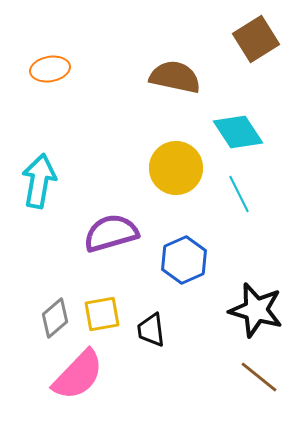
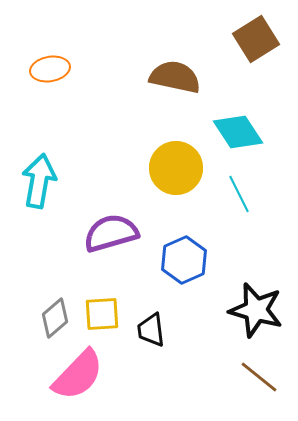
yellow square: rotated 6 degrees clockwise
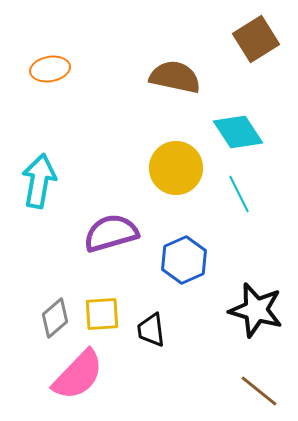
brown line: moved 14 px down
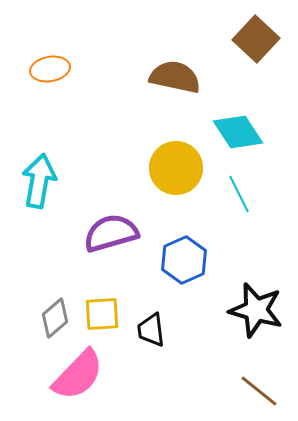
brown square: rotated 15 degrees counterclockwise
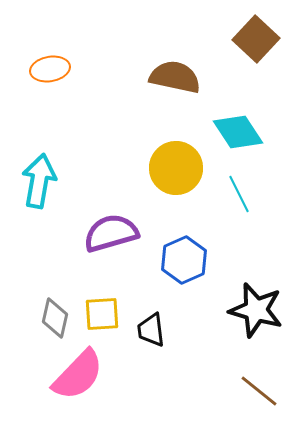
gray diamond: rotated 36 degrees counterclockwise
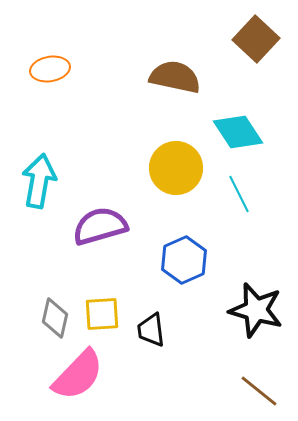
purple semicircle: moved 11 px left, 7 px up
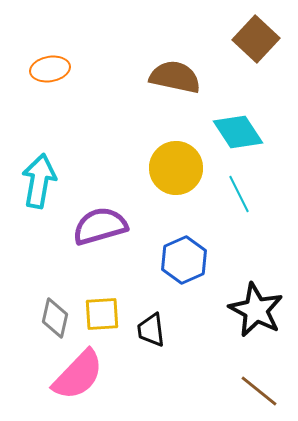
black star: rotated 12 degrees clockwise
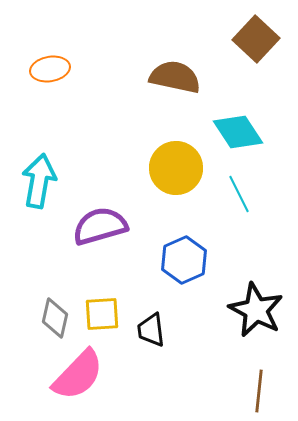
brown line: rotated 57 degrees clockwise
